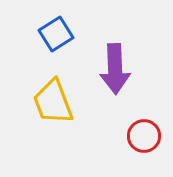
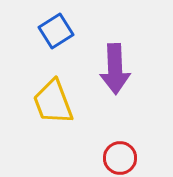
blue square: moved 3 px up
red circle: moved 24 px left, 22 px down
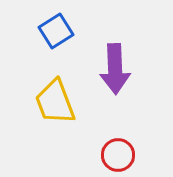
yellow trapezoid: moved 2 px right
red circle: moved 2 px left, 3 px up
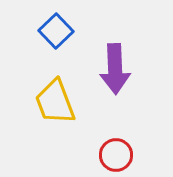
blue square: rotated 12 degrees counterclockwise
red circle: moved 2 px left
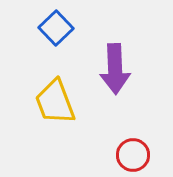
blue square: moved 3 px up
red circle: moved 17 px right
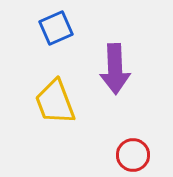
blue square: rotated 20 degrees clockwise
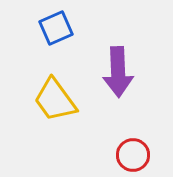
purple arrow: moved 3 px right, 3 px down
yellow trapezoid: moved 2 px up; rotated 15 degrees counterclockwise
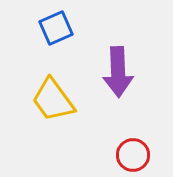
yellow trapezoid: moved 2 px left
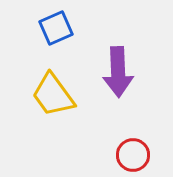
yellow trapezoid: moved 5 px up
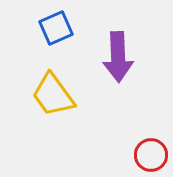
purple arrow: moved 15 px up
red circle: moved 18 px right
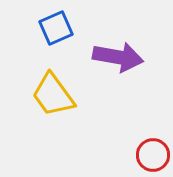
purple arrow: rotated 78 degrees counterclockwise
red circle: moved 2 px right
